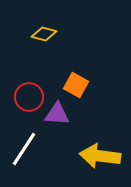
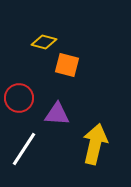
yellow diamond: moved 8 px down
orange square: moved 9 px left, 20 px up; rotated 15 degrees counterclockwise
red circle: moved 10 px left, 1 px down
yellow arrow: moved 5 px left, 12 px up; rotated 96 degrees clockwise
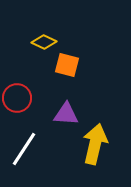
yellow diamond: rotated 10 degrees clockwise
red circle: moved 2 px left
purple triangle: moved 9 px right
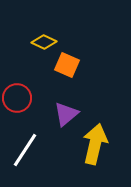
orange square: rotated 10 degrees clockwise
purple triangle: rotated 44 degrees counterclockwise
white line: moved 1 px right, 1 px down
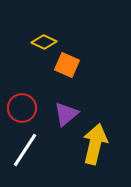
red circle: moved 5 px right, 10 px down
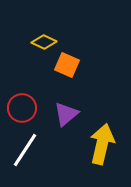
yellow arrow: moved 7 px right
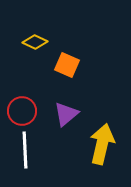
yellow diamond: moved 9 px left
red circle: moved 3 px down
white line: rotated 36 degrees counterclockwise
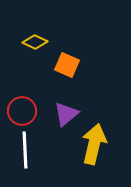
yellow arrow: moved 8 px left
